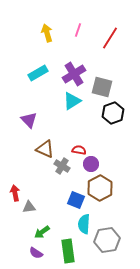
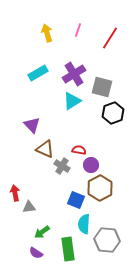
purple triangle: moved 3 px right, 5 px down
purple circle: moved 1 px down
gray hexagon: rotated 15 degrees clockwise
green rectangle: moved 2 px up
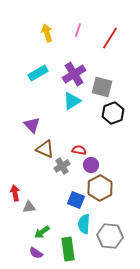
gray cross: rotated 28 degrees clockwise
gray hexagon: moved 3 px right, 4 px up
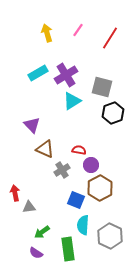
pink line: rotated 16 degrees clockwise
purple cross: moved 8 px left, 1 px down
gray cross: moved 4 px down
cyan semicircle: moved 1 px left, 1 px down
gray hexagon: rotated 20 degrees clockwise
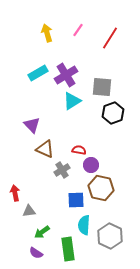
gray square: rotated 10 degrees counterclockwise
brown hexagon: moved 1 px right; rotated 20 degrees counterclockwise
blue square: rotated 24 degrees counterclockwise
gray triangle: moved 4 px down
cyan semicircle: moved 1 px right
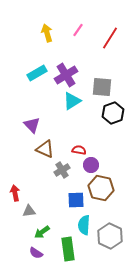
cyan rectangle: moved 1 px left
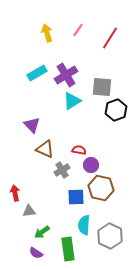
black hexagon: moved 3 px right, 3 px up
blue square: moved 3 px up
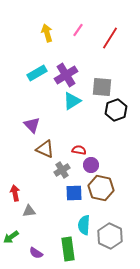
blue square: moved 2 px left, 4 px up
green arrow: moved 31 px left, 5 px down
